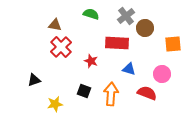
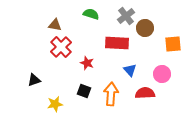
red star: moved 4 px left, 2 px down
blue triangle: moved 1 px right, 1 px down; rotated 32 degrees clockwise
red semicircle: moved 2 px left; rotated 24 degrees counterclockwise
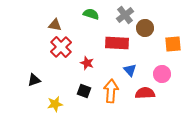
gray cross: moved 1 px left, 1 px up
orange arrow: moved 3 px up
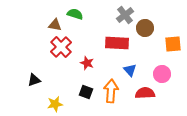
green semicircle: moved 16 px left
black square: moved 2 px right, 1 px down
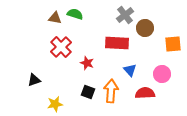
brown triangle: moved 7 px up
black square: moved 2 px right
